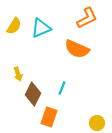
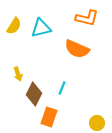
orange L-shape: rotated 40 degrees clockwise
cyan triangle: rotated 10 degrees clockwise
brown diamond: moved 1 px right
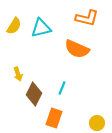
orange rectangle: moved 5 px right, 1 px down
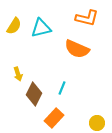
orange rectangle: rotated 24 degrees clockwise
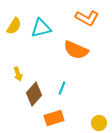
orange L-shape: rotated 15 degrees clockwise
orange semicircle: moved 1 px left, 1 px down
brown diamond: rotated 15 degrees clockwise
orange rectangle: rotated 30 degrees clockwise
yellow circle: moved 2 px right
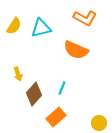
orange L-shape: moved 2 px left
orange rectangle: moved 2 px right, 1 px up; rotated 24 degrees counterclockwise
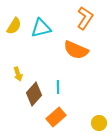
orange L-shape: rotated 85 degrees counterclockwise
cyan line: moved 4 px left, 1 px up; rotated 24 degrees counterclockwise
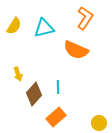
cyan triangle: moved 3 px right
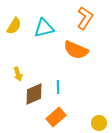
brown diamond: rotated 25 degrees clockwise
